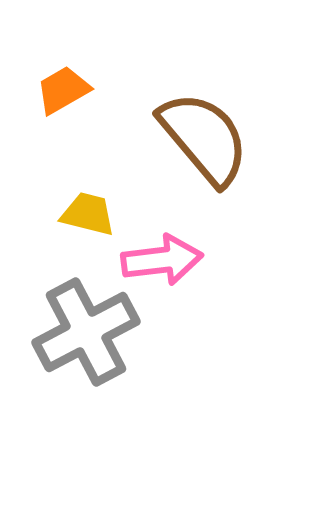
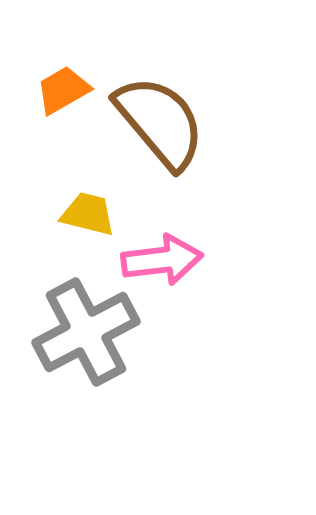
brown semicircle: moved 44 px left, 16 px up
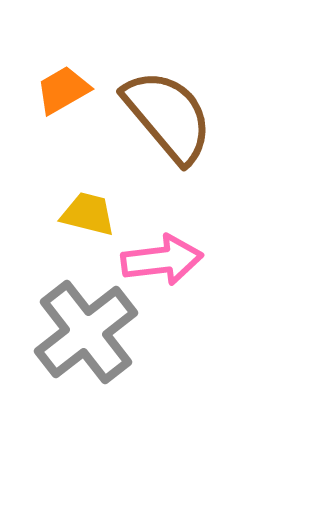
brown semicircle: moved 8 px right, 6 px up
gray cross: rotated 10 degrees counterclockwise
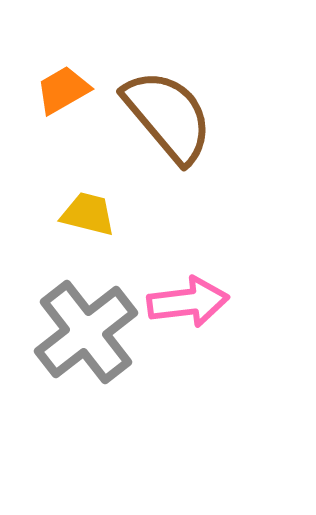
pink arrow: moved 26 px right, 42 px down
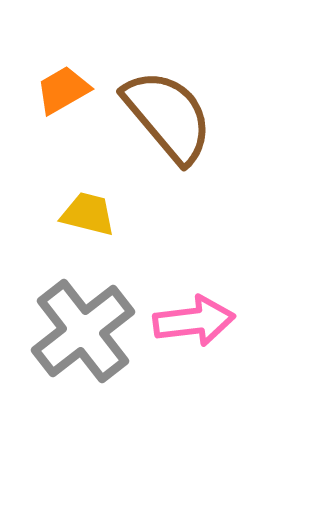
pink arrow: moved 6 px right, 19 px down
gray cross: moved 3 px left, 1 px up
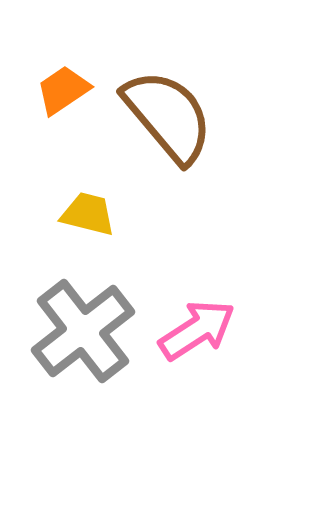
orange trapezoid: rotated 4 degrees counterclockwise
pink arrow: moved 3 px right, 9 px down; rotated 26 degrees counterclockwise
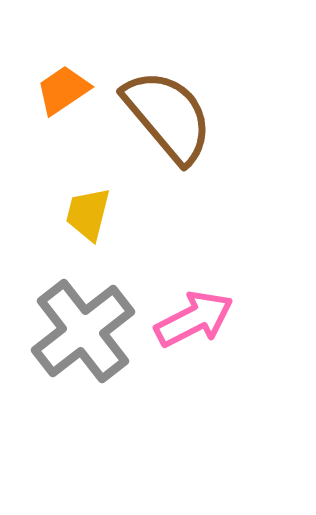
yellow trapezoid: rotated 90 degrees counterclockwise
pink arrow: moved 3 px left, 11 px up; rotated 6 degrees clockwise
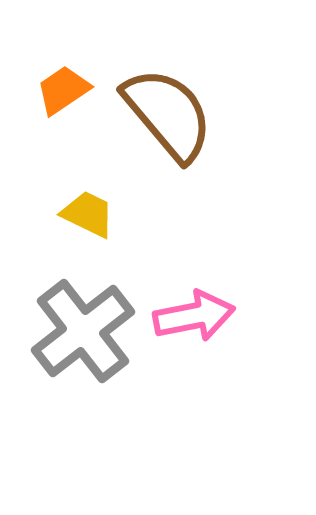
brown semicircle: moved 2 px up
yellow trapezoid: rotated 102 degrees clockwise
pink arrow: moved 3 px up; rotated 16 degrees clockwise
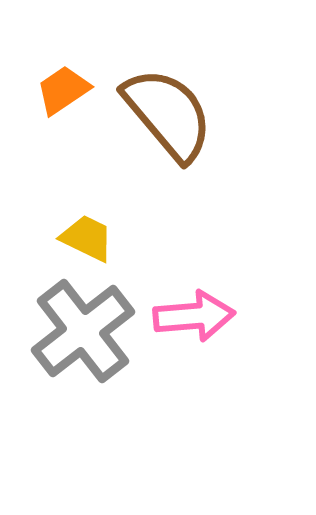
yellow trapezoid: moved 1 px left, 24 px down
pink arrow: rotated 6 degrees clockwise
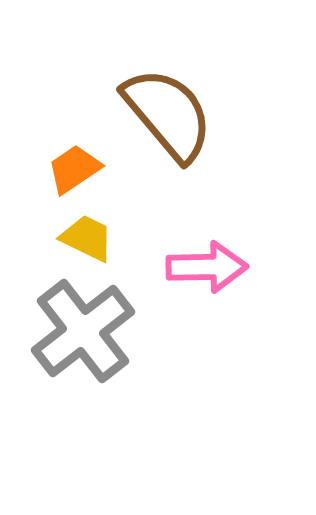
orange trapezoid: moved 11 px right, 79 px down
pink arrow: moved 13 px right, 49 px up; rotated 4 degrees clockwise
